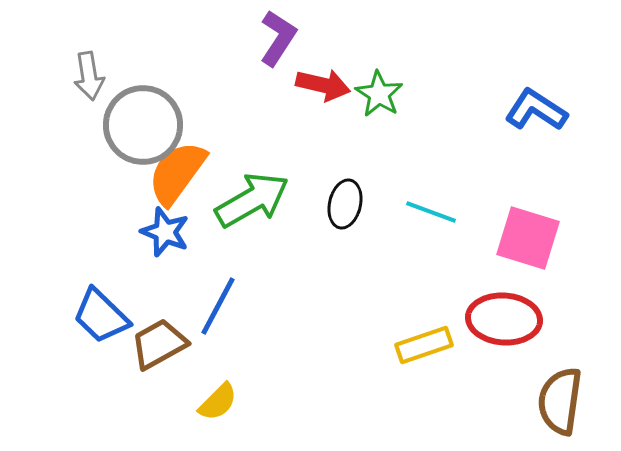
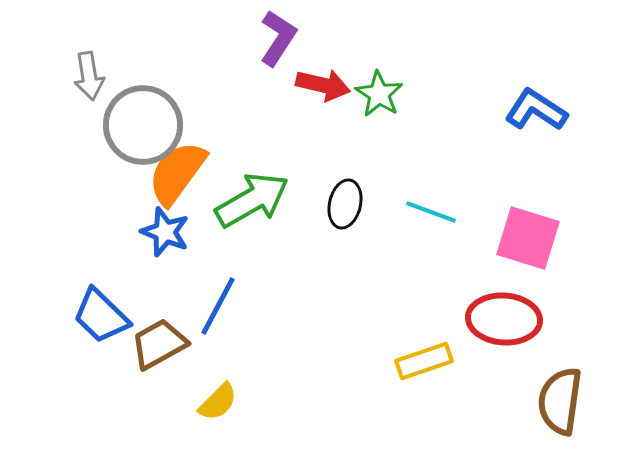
yellow rectangle: moved 16 px down
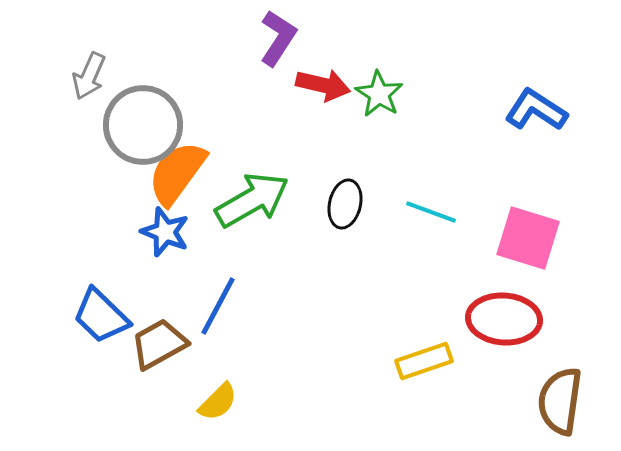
gray arrow: rotated 33 degrees clockwise
